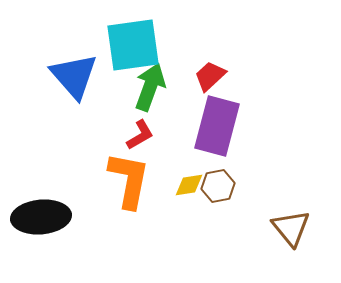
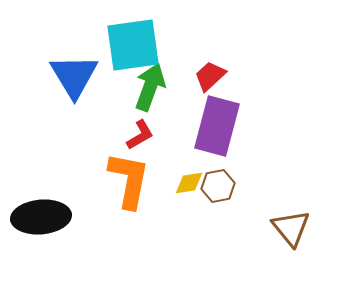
blue triangle: rotated 10 degrees clockwise
yellow diamond: moved 2 px up
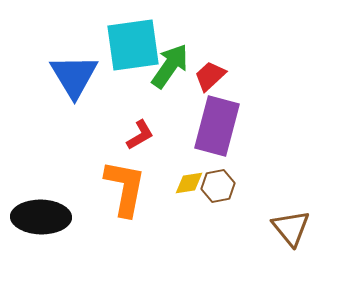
green arrow: moved 20 px right, 21 px up; rotated 15 degrees clockwise
orange L-shape: moved 4 px left, 8 px down
black ellipse: rotated 6 degrees clockwise
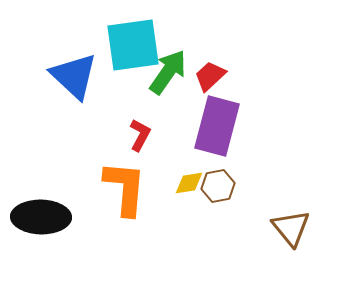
green arrow: moved 2 px left, 6 px down
blue triangle: rotated 16 degrees counterclockwise
red L-shape: rotated 32 degrees counterclockwise
orange L-shape: rotated 6 degrees counterclockwise
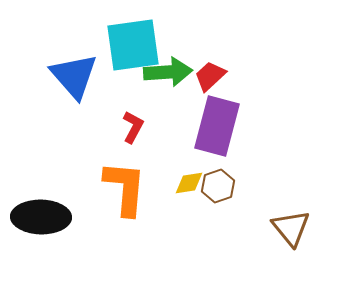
green arrow: rotated 51 degrees clockwise
blue triangle: rotated 6 degrees clockwise
red L-shape: moved 7 px left, 8 px up
brown hexagon: rotated 8 degrees counterclockwise
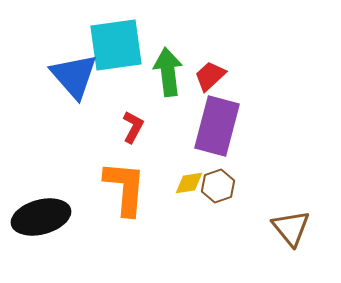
cyan square: moved 17 px left
green arrow: rotated 93 degrees counterclockwise
black ellipse: rotated 16 degrees counterclockwise
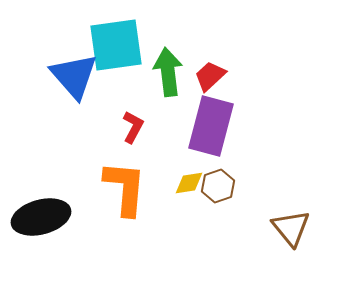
purple rectangle: moved 6 px left
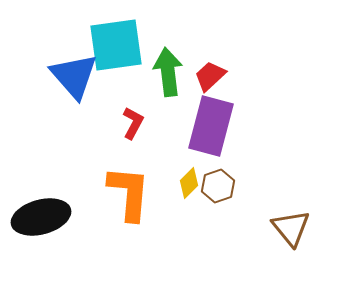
red L-shape: moved 4 px up
yellow diamond: rotated 36 degrees counterclockwise
orange L-shape: moved 4 px right, 5 px down
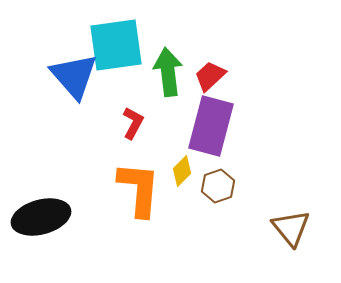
yellow diamond: moved 7 px left, 12 px up
orange L-shape: moved 10 px right, 4 px up
